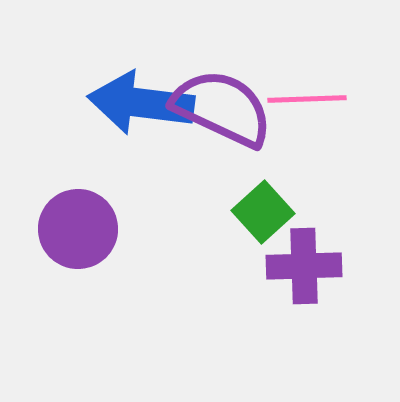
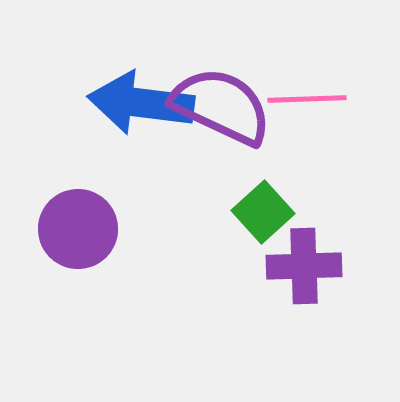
purple semicircle: moved 1 px left, 2 px up
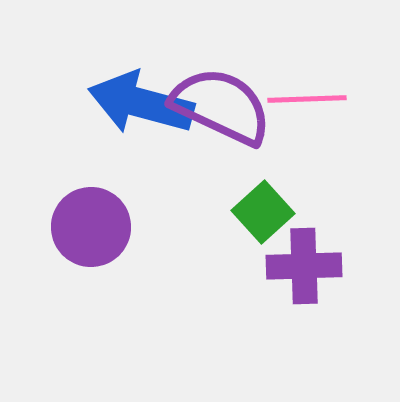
blue arrow: rotated 8 degrees clockwise
purple circle: moved 13 px right, 2 px up
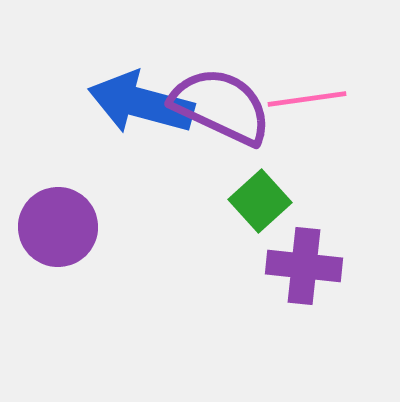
pink line: rotated 6 degrees counterclockwise
green square: moved 3 px left, 11 px up
purple circle: moved 33 px left
purple cross: rotated 8 degrees clockwise
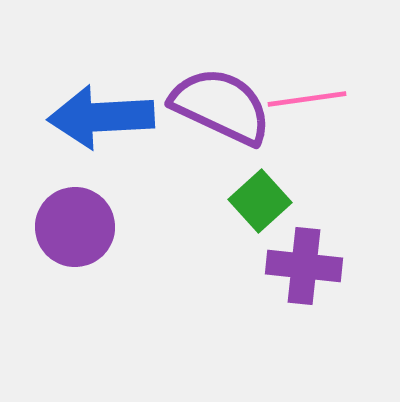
blue arrow: moved 40 px left, 14 px down; rotated 18 degrees counterclockwise
purple circle: moved 17 px right
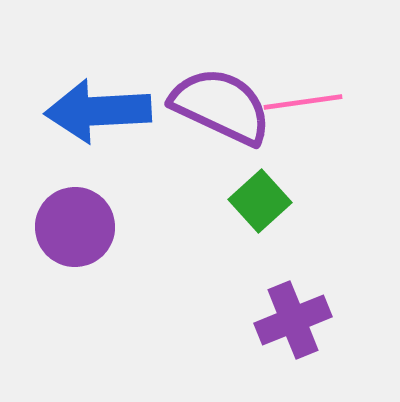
pink line: moved 4 px left, 3 px down
blue arrow: moved 3 px left, 6 px up
purple cross: moved 11 px left, 54 px down; rotated 28 degrees counterclockwise
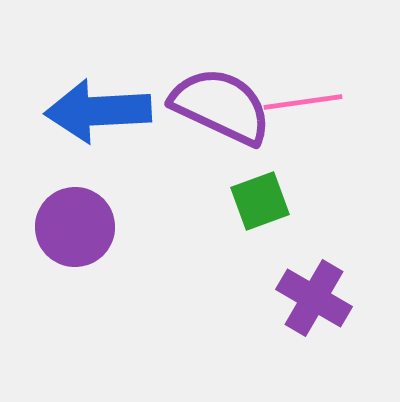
green square: rotated 22 degrees clockwise
purple cross: moved 21 px right, 22 px up; rotated 38 degrees counterclockwise
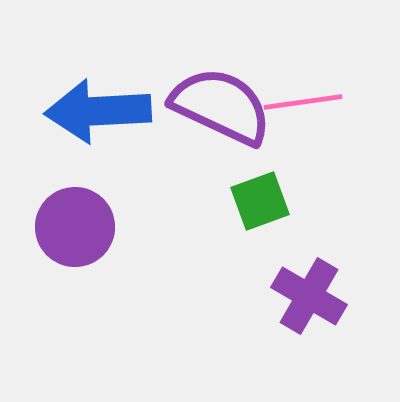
purple cross: moved 5 px left, 2 px up
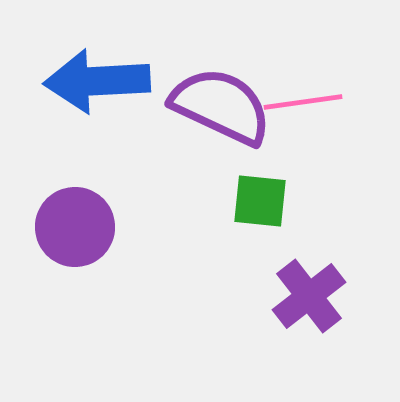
blue arrow: moved 1 px left, 30 px up
green square: rotated 26 degrees clockwise
purple cross: rotated 22 degrees clockwise
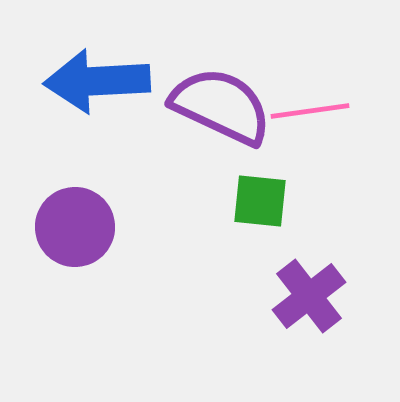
pink line: moved 7 px right, 9 px down
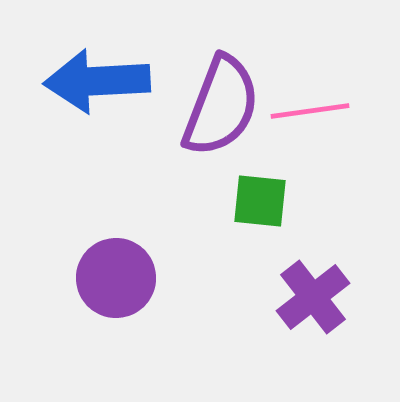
purple semicircle: rotated 86 degrees clockwise
purple circle: moved 41 px right, 51 px down
purple cross: moved 4 px right, 1 px down
